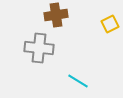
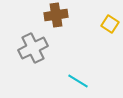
yellow square: rotated 30 degrees counterclockwise
gray cross: moved 6 px left; rotated 32 degrees counterclockwise
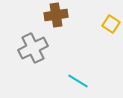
yellow square: moved 1 px right
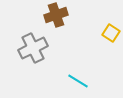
brown cross: rotated 10 degrees counterclockwise
yellow square: moved 9 px down
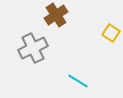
brown cross: rotated 15 degrees counterclockwise
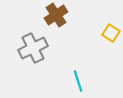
cyan line: rotated 40 degrees clockwise
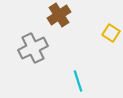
brown cross: moved 3 px right
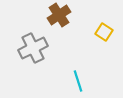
yellow square: moved 7 px left, 1 px up
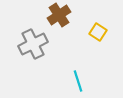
yellow square: moved 6 px left
gray cross: moved 4 px up
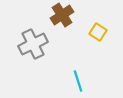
brown cross: moved 3 px right
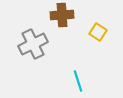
brown cross: rotated 30 degrees clockwise
